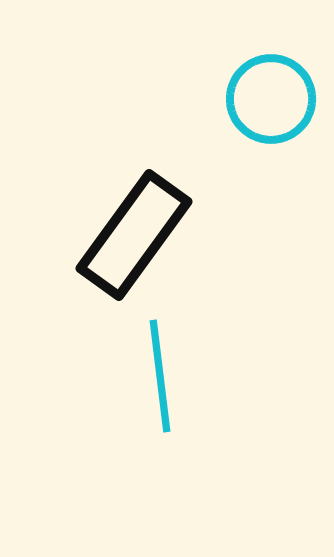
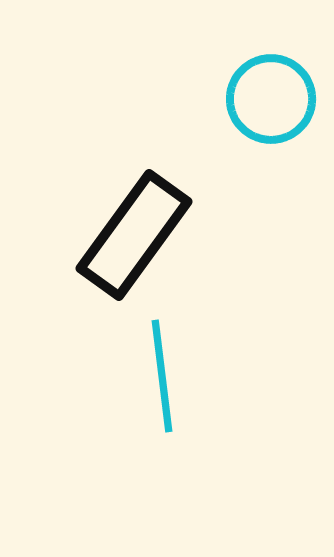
cyan line: moved 2 px right
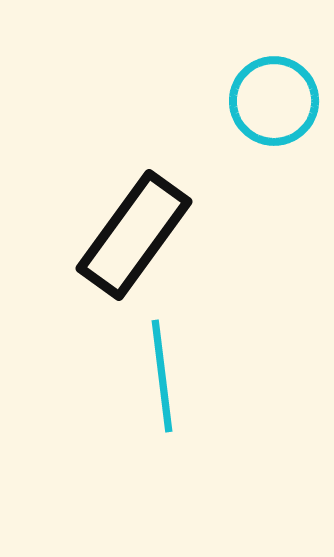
cyan circle: moved 3 px right, 2 px down
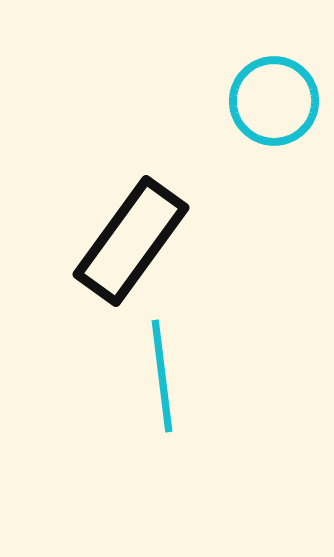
black rectangle: moved 3 px left, 6 px down
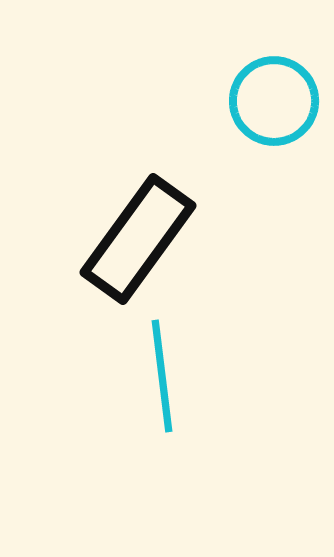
black rectangle: moved 7 px right, 2 px up
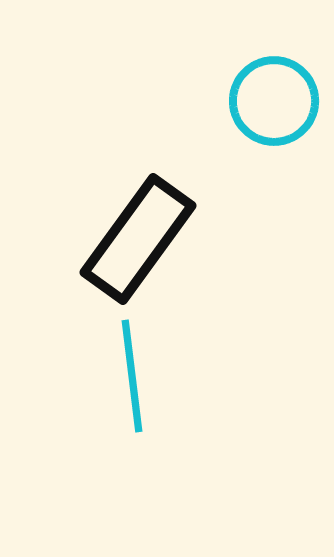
cyan line: moved 30 px left
